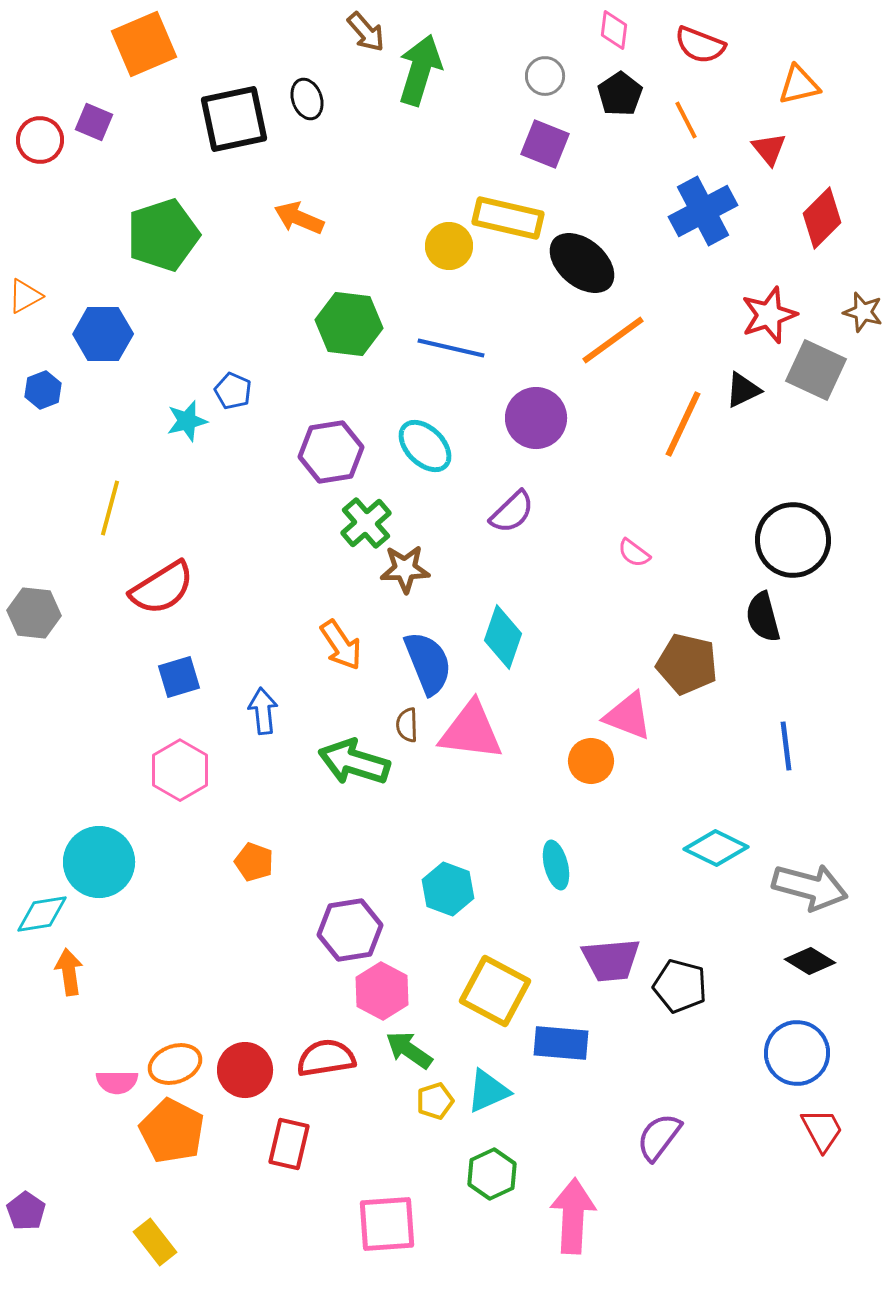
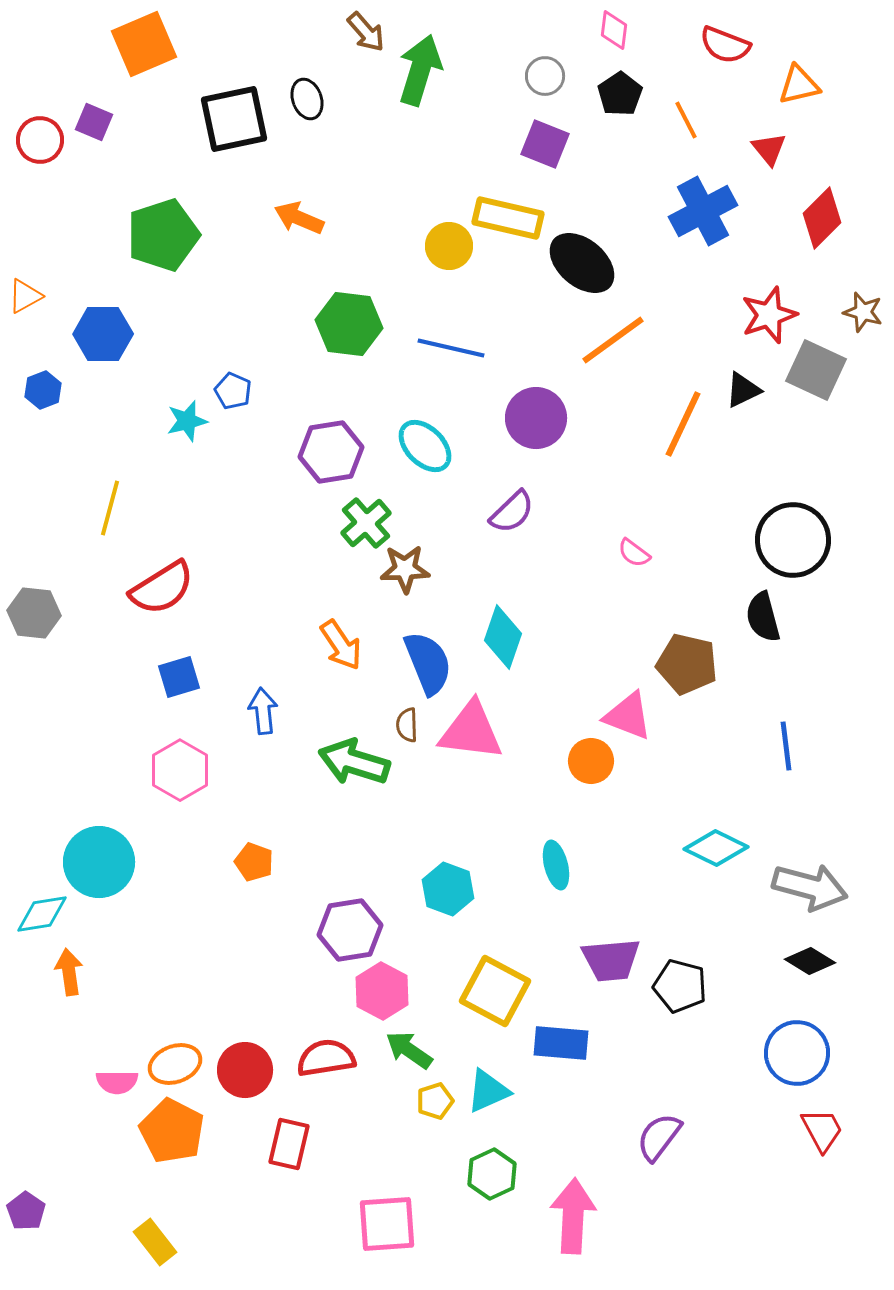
red semicircle at (700, 45): moved 25 px right
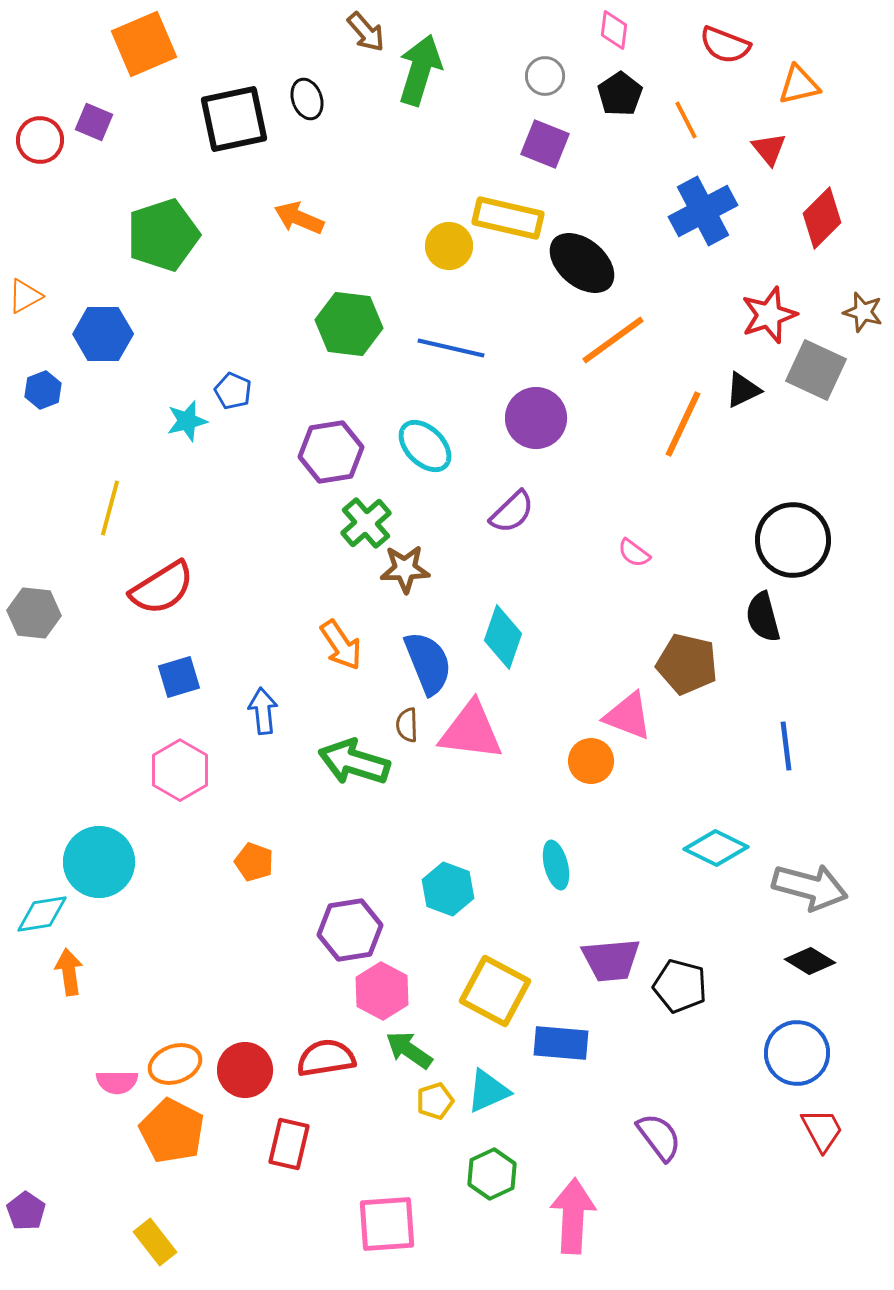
purple semicircle at (659, 1137): rotated 106 degrees clockwise
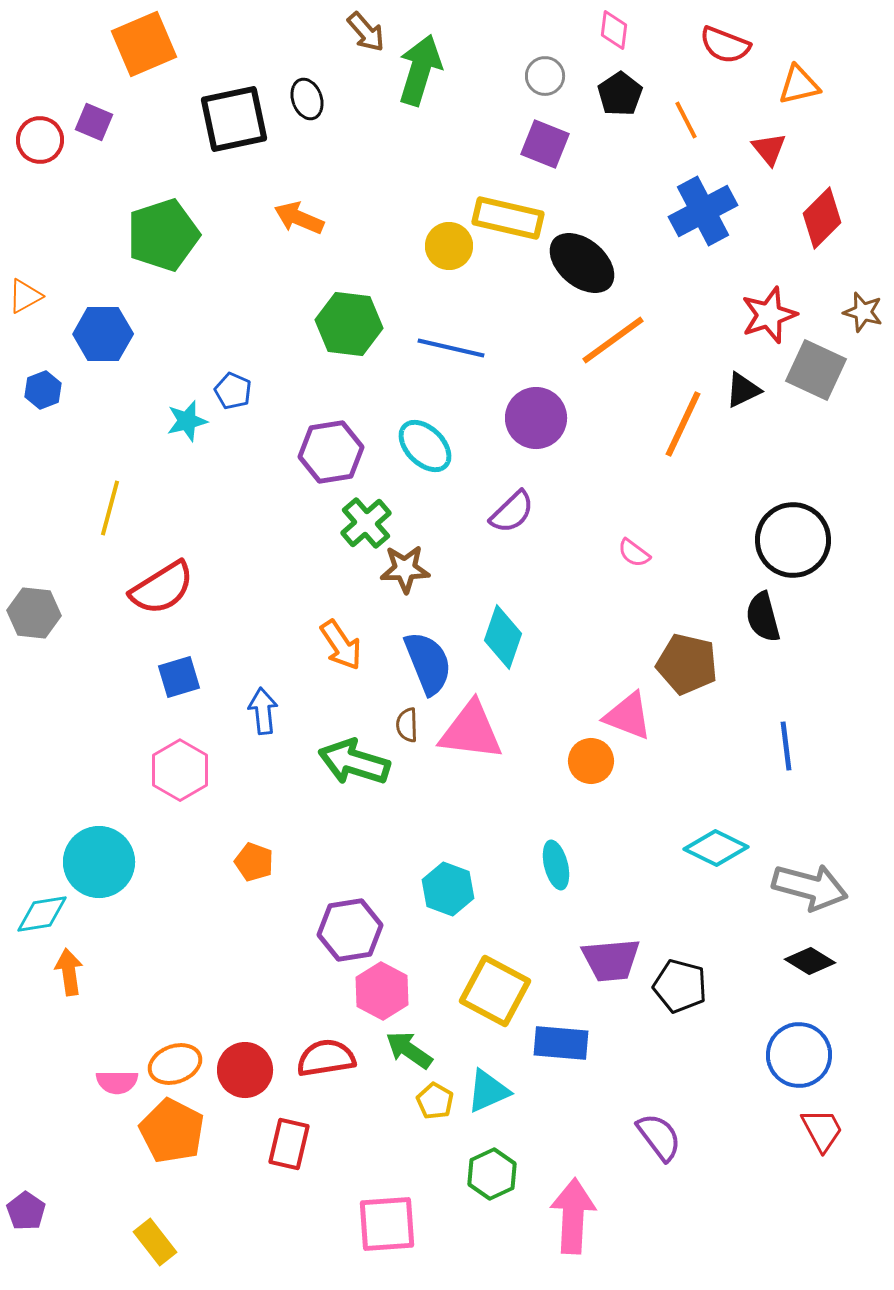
blue circle at (797, 1053): moved 2 px right, 2 px down
yellow pentagon at (435, 1101): rotated 24 degrees counterclockwise
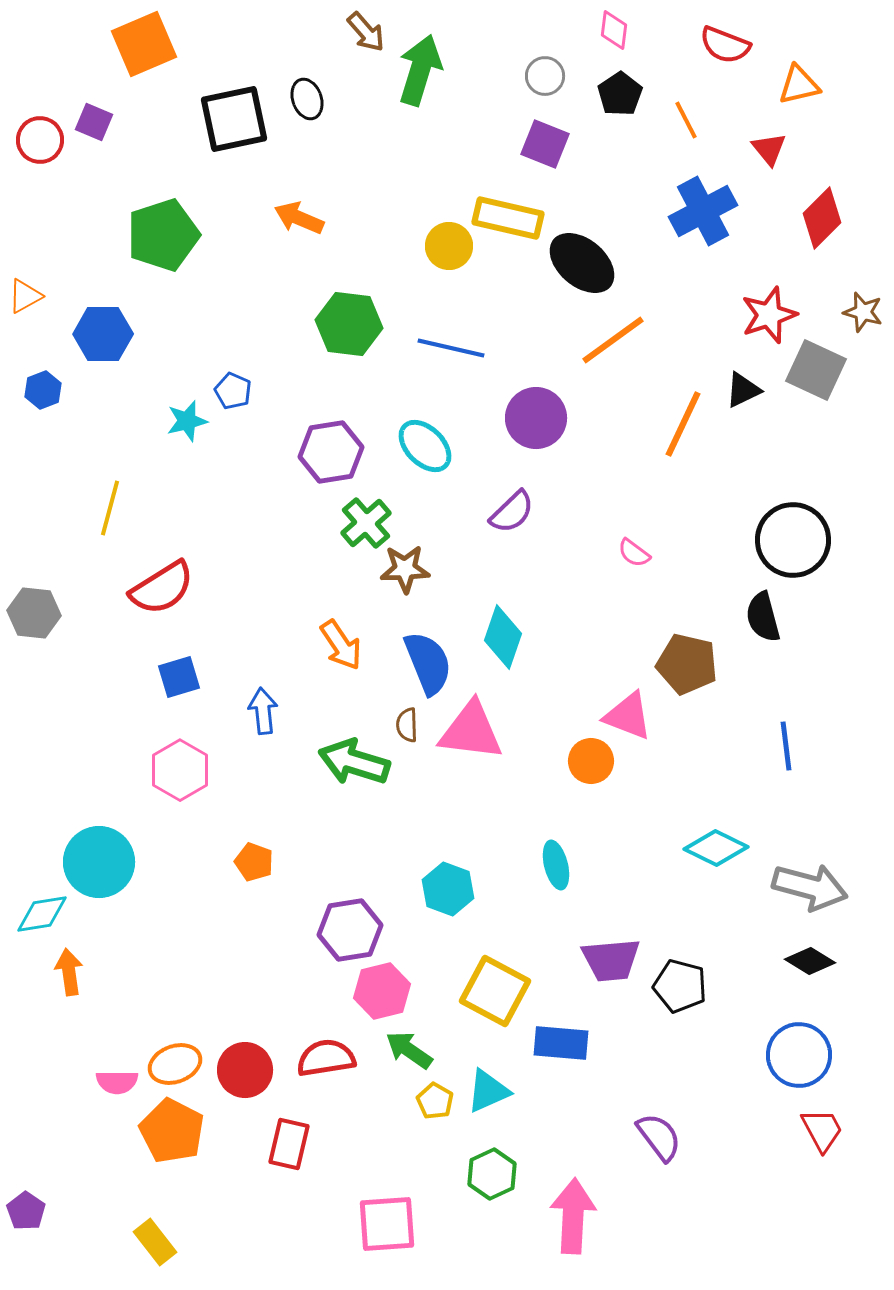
pink hexagon at (382, 991): rotated 18 degrees clockwise
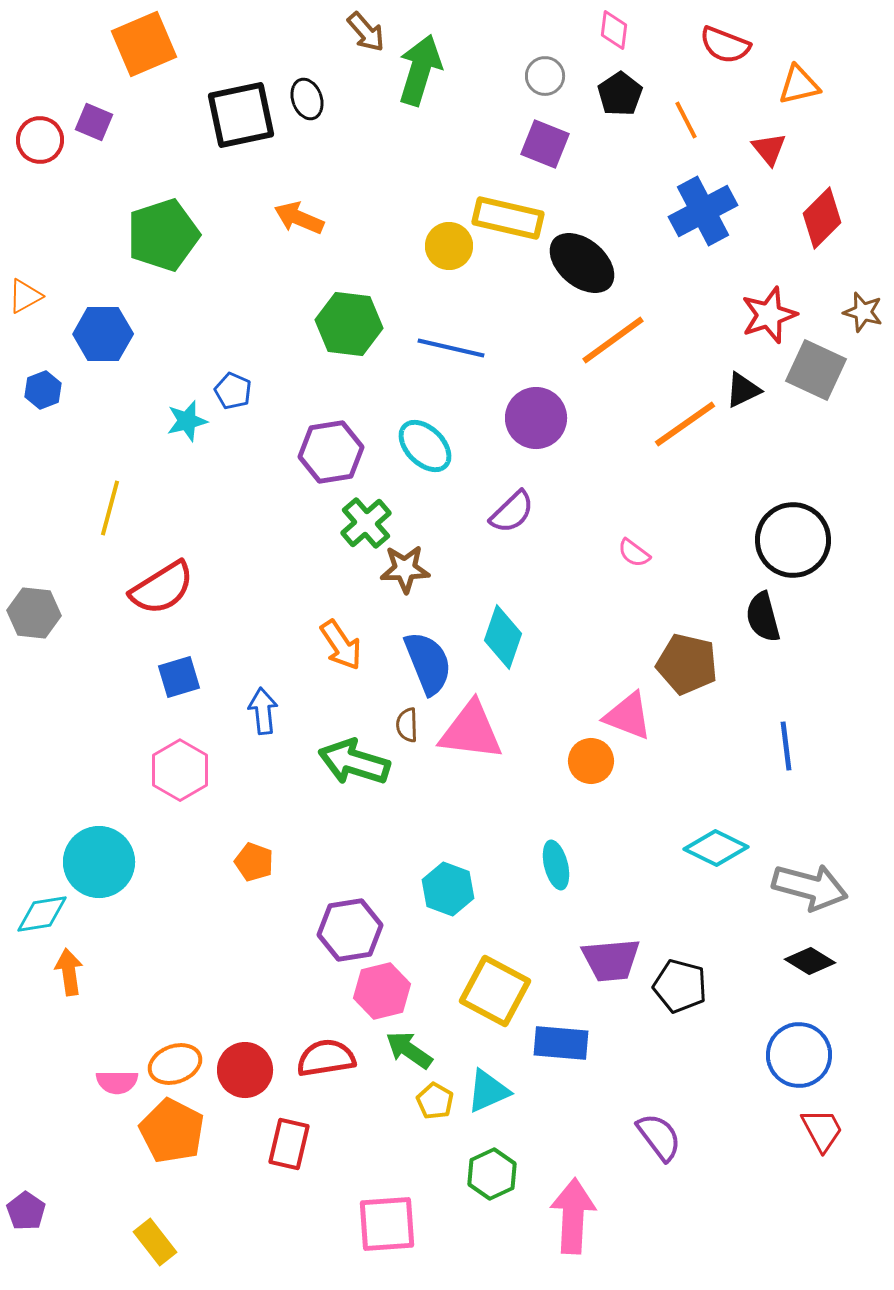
black square at (234, 119): moved 7 px right, 4 px up
orange line at (683, 424): moved 2 px right; rotated 30 degrees clockwise
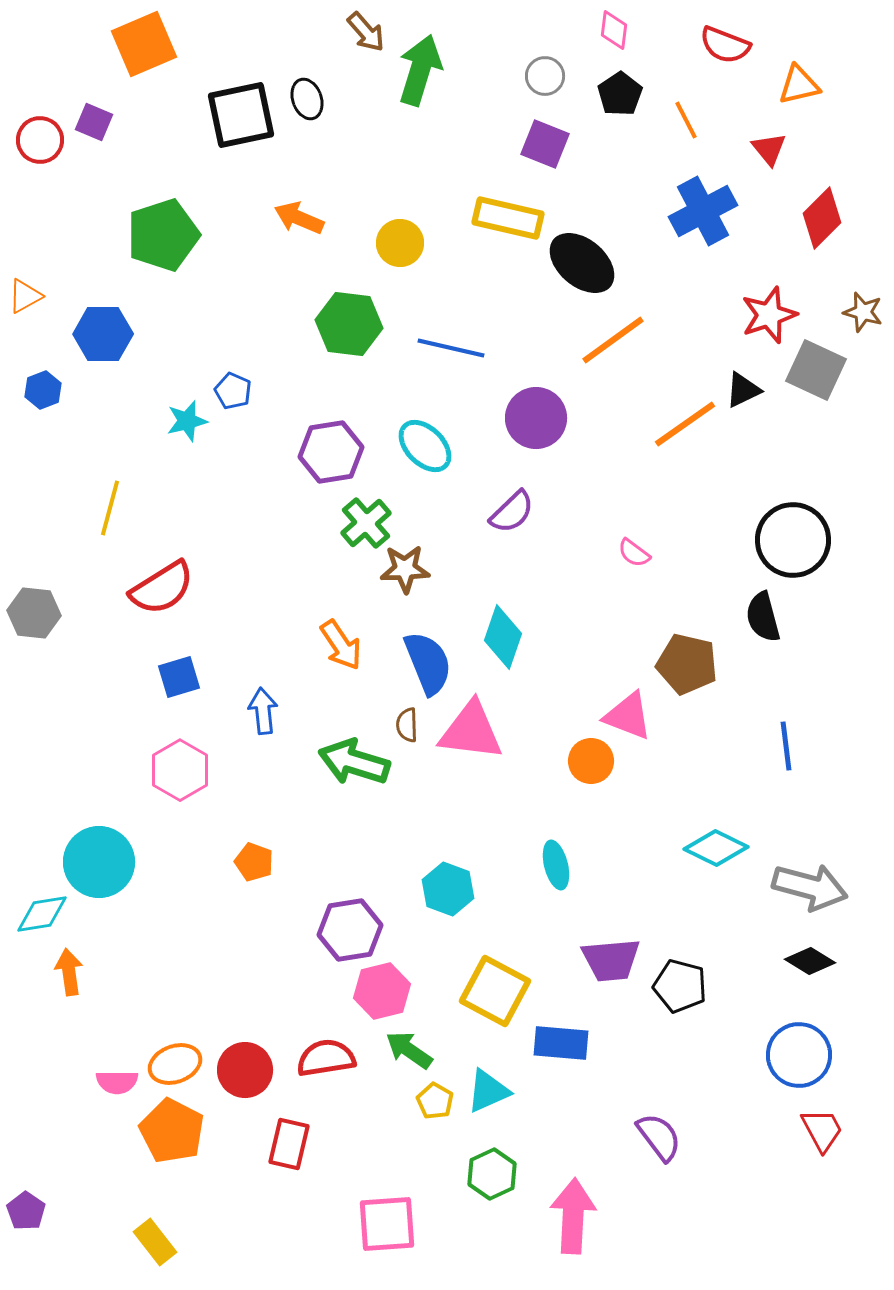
yellow circle at (449, 246): moved 49 px left, 3 px up
